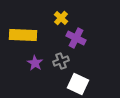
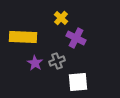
yellow rectangle: moved 2 px down
gray cross: moved 4 px left
white square: moved 2 px up; rotated 30 degrees counterclockwise
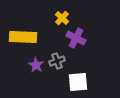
yellow cross: moved 1 px right
purple star: moved 1 px right, 2 px down
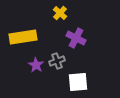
yellow cross: moved 2 px left, 5 px up
yellow rectangle: rotated 12 degrees counterclockwise
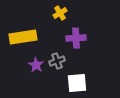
yellow cross: rotated 16 degrees clockwise
purple cross: rotated 30 degrees counterclockwise
white square: moved 1 px left, 1 px down
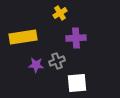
purple star: rotated 28 degrees counterclockwise
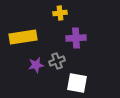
yellow cross: rotated 24 degrees clockwise
purple star: rotated 14 degrees counterclockwise
white square: rotated 15 degrees clockwise
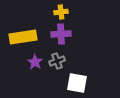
yellow cross: moved 1 px right, 1 px up
purple cross: moved 15 px left, 4 px up
purple star: moved 1 px left, 3 px up; rotated 28 degrees counterclockwise
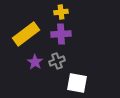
yellow rectangle: moved 3 px right, 3 px up; rotated 28 degrees counterclockwise
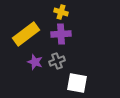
yellow cross: rotated 24 degrees clockwise
purple star: rotated 14 degrees counterclockwise
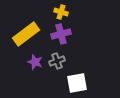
purple cross: rotated 12 degrees counterclockwise
white square: rotated 20 degrees counterclockwise
